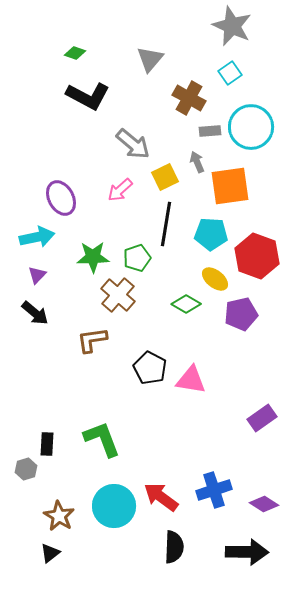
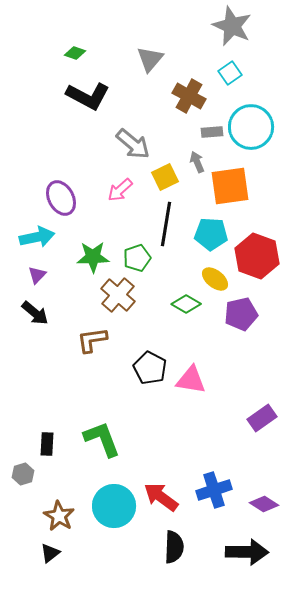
brown cross at (189, 98): moved 2 px up
gray rectangle at (210, 131): moved 2 px right, 1 px down
gray hexagon at (26, 469): moved 3 px left, 5 px down
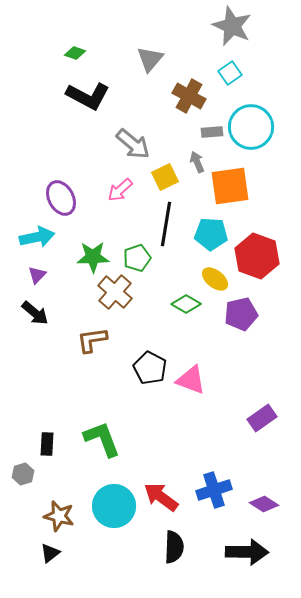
brown cross at (118, 295): moved 3 px left, 3 px up
pink triangle at (191, 380): rotated 12 degrees clockwise
brown star at (59, 516): rotated 16 degrees counterclockwise
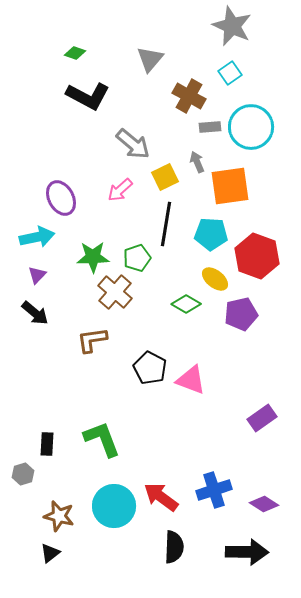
gray rectangle at (212, 132): moved 2 px left, 5 px up
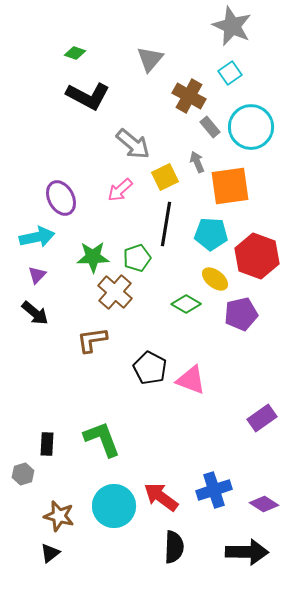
gray rectangle at (210, 127): rotated 55 degrees clockwise
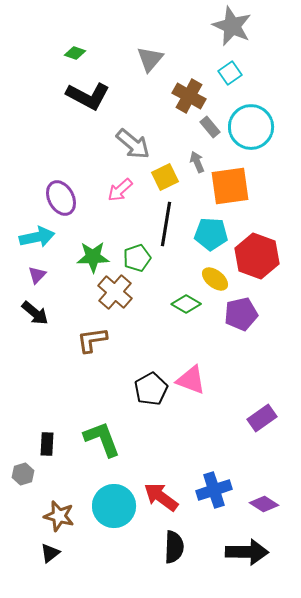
black pentagon at (150, 368): moved 1 px right, 21 px down; rotated 16 degrees clockwise
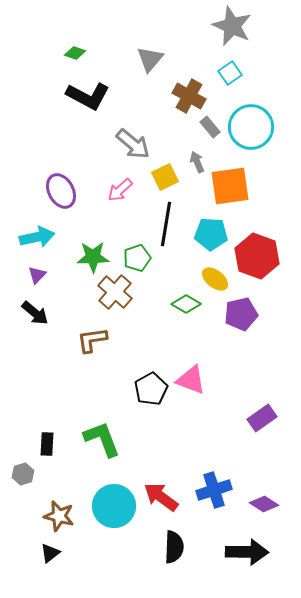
purple ellipse at (61, 198): moved 7 px up
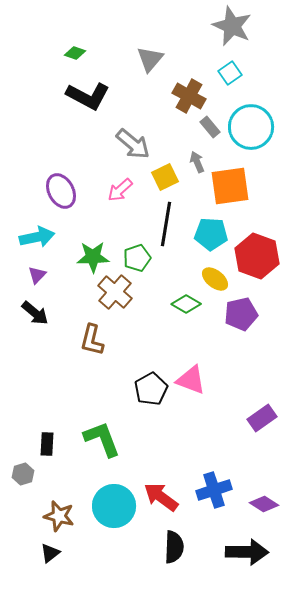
brown L-shape at (92, 340): rotated 68 degrees counterclockwise
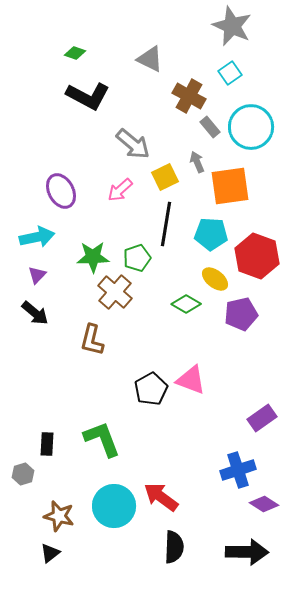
gray triangle at (150, 59): rotated 44 degrees counterclockwise
blue cross at (214, 490): moved 24 px right, 20 px up
